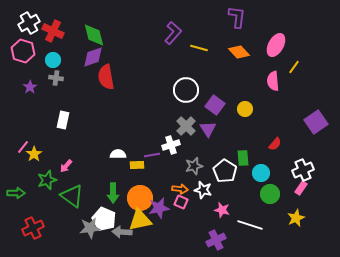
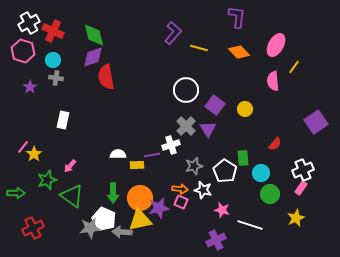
pink arrow at (66, 166): moved 4 px right
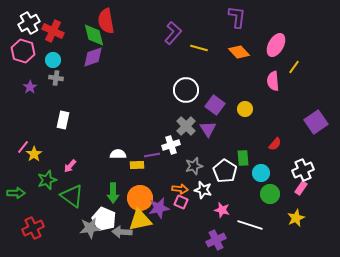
red semicircle at (106, 77): moved 56 px up
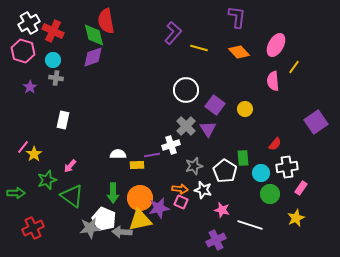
white cross at (303, 170): moved 16 px left, 3 px up; rotated 15 degrees clockwise
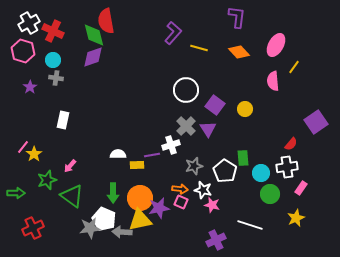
red semicircle at (275, 144): moved 16 px right
pink star at (222, 210): moved 10 px left, 5 px up
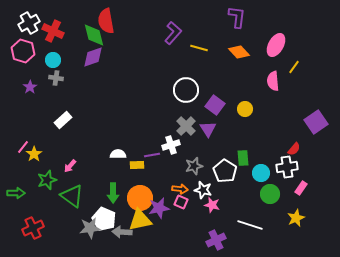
white rectangle at (63, 120): rotated 36 degrees clockwise
red semicircle at (291, 144): moved 3 px right, 5 px down
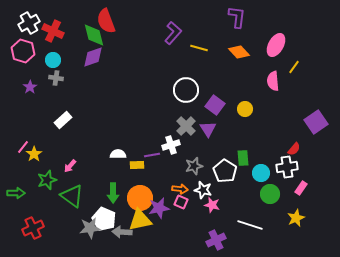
red semicircle at (106, 21): rotated 10 degrees counterclockwise
